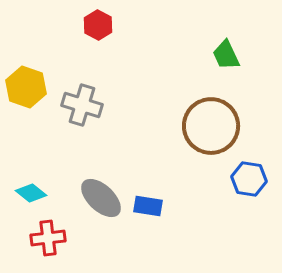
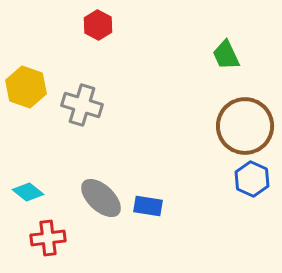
brown circle: moved 34 px right
blue hexagon: moved 3 px right; rotated 16 degrees clockwise
cyan diamond: moved 3 px left, 1 px up
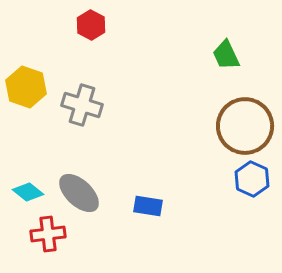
red hexagon: moved 7 px left
gray ellipse: moved 22 px left, 5 px up
red cross: moved 4 px up
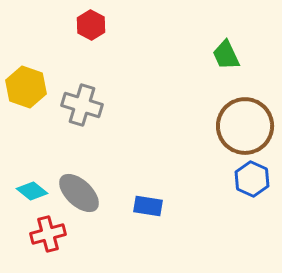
cyan diamond: moved 4 px right, 1 px up
red cross: rotated 8 degrees counterclockwise
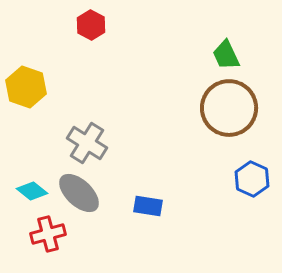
gray cross: moved 5 px right, 38 px down; rotated 15 degrees clockwise
brown circle: moved 16 px left, 18 px up
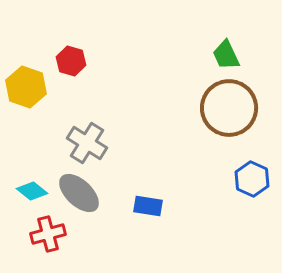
red hexagon: moved 20 px left, 36 px down; rotated 12 degrees counterclockwise
